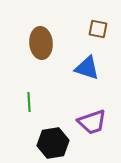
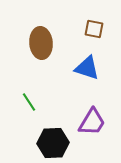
brown square: moved 4 px left
green line: rotated 30 degrees counterclockwise
purple trapezoid: rotated 40 degrees counterclockwise
black hexagon: rotated 8 degrees clockwise
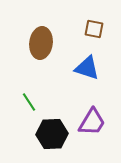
brown ellipse: rotated 12 degrees clockwise
black hexagon: moved 1 px left, 9 px up
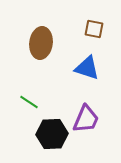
green line: rotated 24 degrees counterclockwise
purple trapezoid: moved 6 px left, 3 px up; rotated 8 degrees counterclockwise
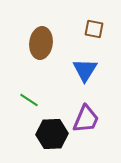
blue triangle: moved 2 px left, 2 px down; rotated 44 degrees clockwise
green line: moved 2 px up
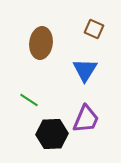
brown square: rotated 12 degrees clockwise
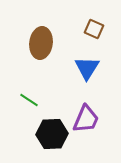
blue triangle: moved 2 px right, 2 px up
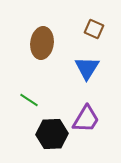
brown ellipse: moved 1 px right
purple trapezoid: rotated 8 degrees clockwise
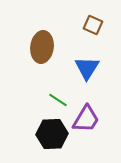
brown square: moved 1 px left, 4 px up
brown ellipse: moved 4 px down
green line: moved 29 px right
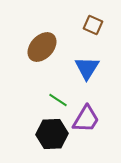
brown ellipse: rotated 36 degrees clockwise
